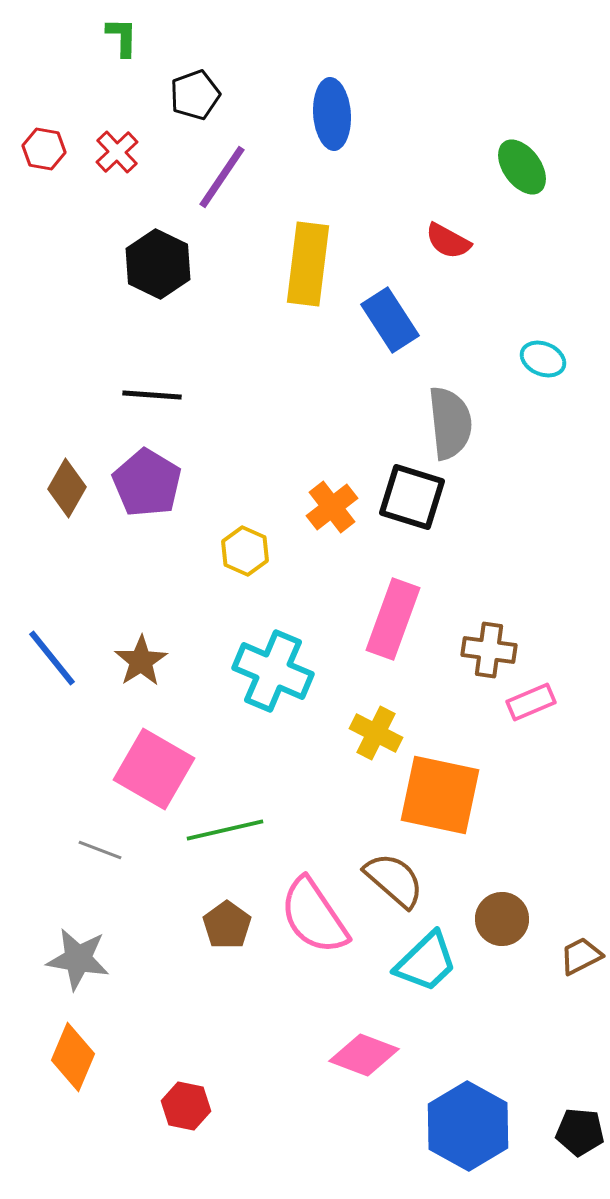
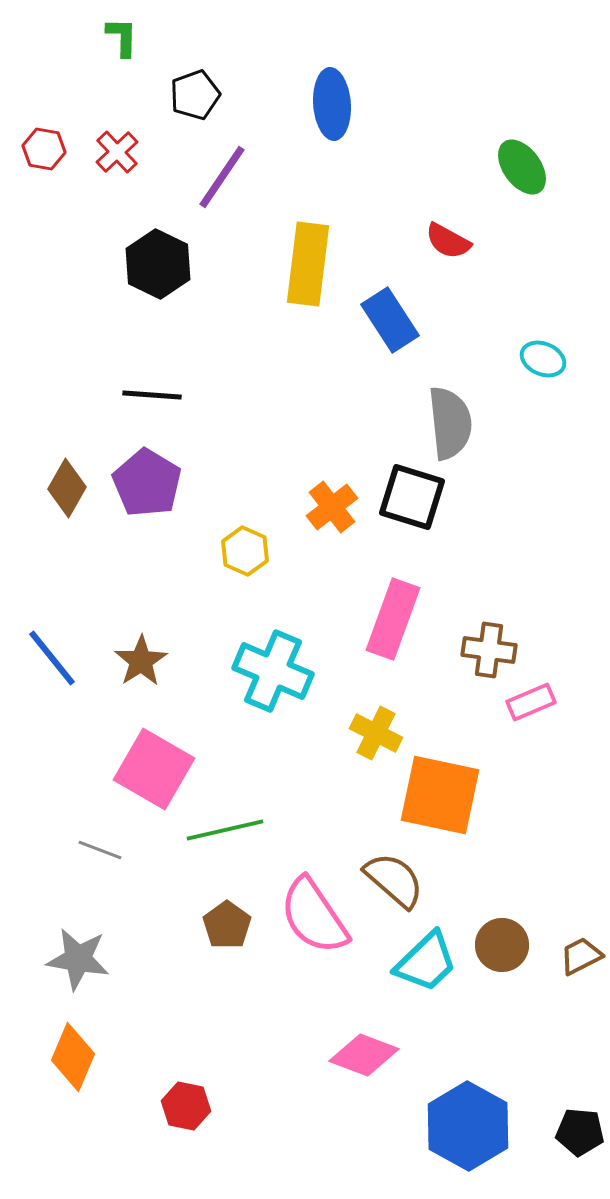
blue ellipse at (332, 114): moved 10 px up
brown circle at (502, 919): moved 26 px down
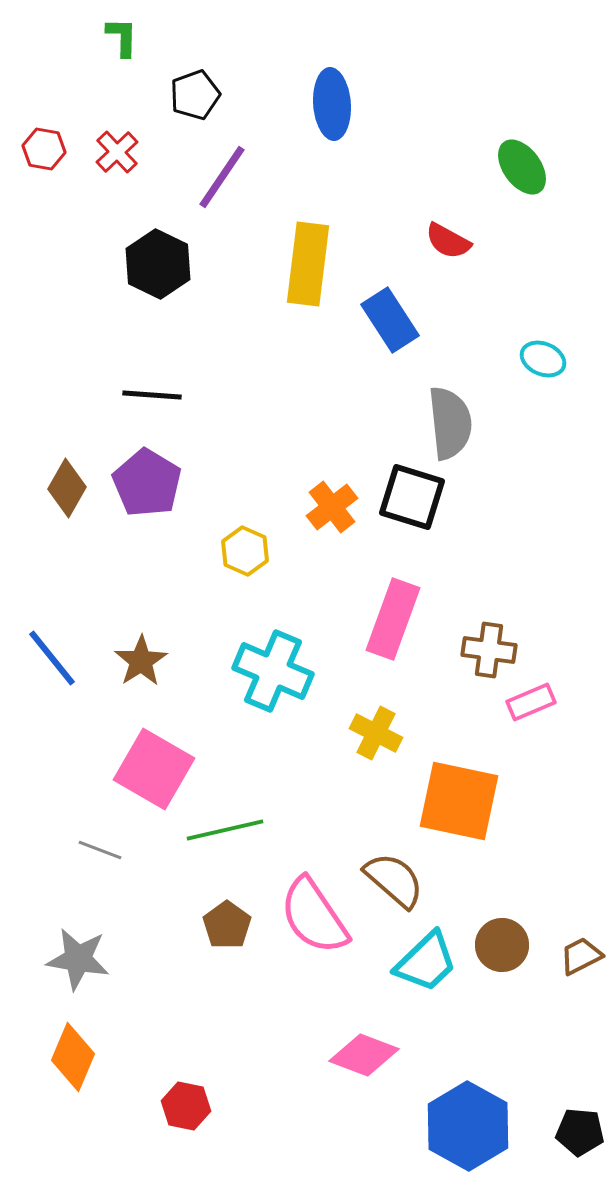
orange square at (440, 795): moved 19 px right, 6 px down
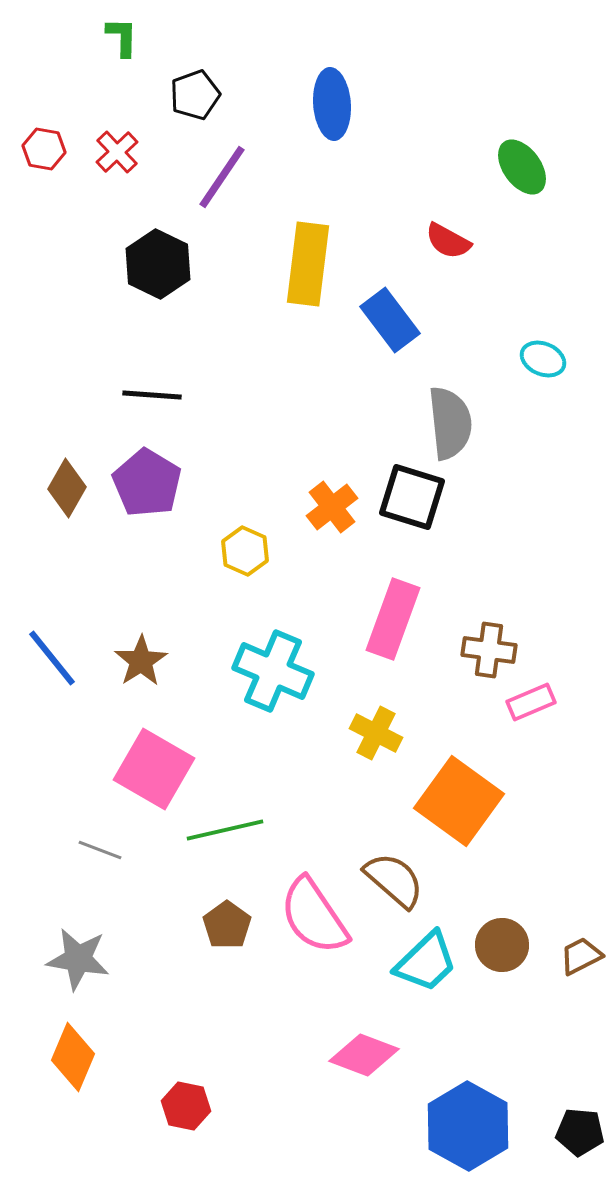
blue rectangle at (390, 320): rotated 4 degrees counterclockwise
orange square at (459, 801): rotated 24 degrees clockwise
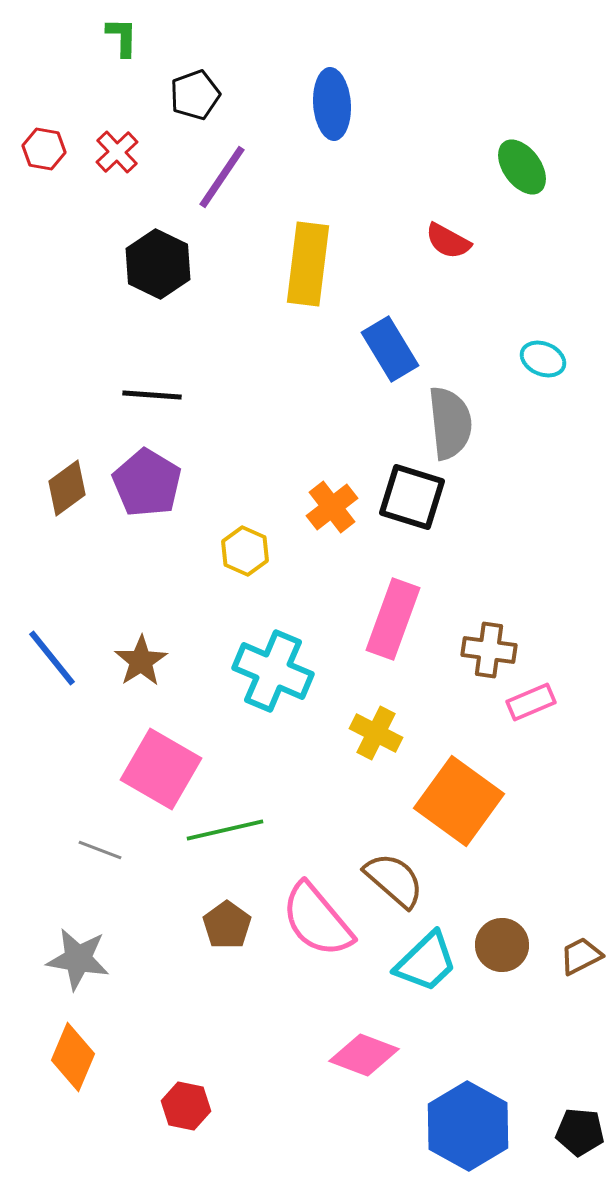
blue rectangle at (390, 320): moved 29 px down; rotated 6 degrees clockwise
brown diamond at (67, 488): rotated 24 degrees clockwise
pink square at (154, 769): moved 7 px right
pink semicircle at (314, 916): moved 3 px right, 4 px down; rotated 6 degrees counterclockwise
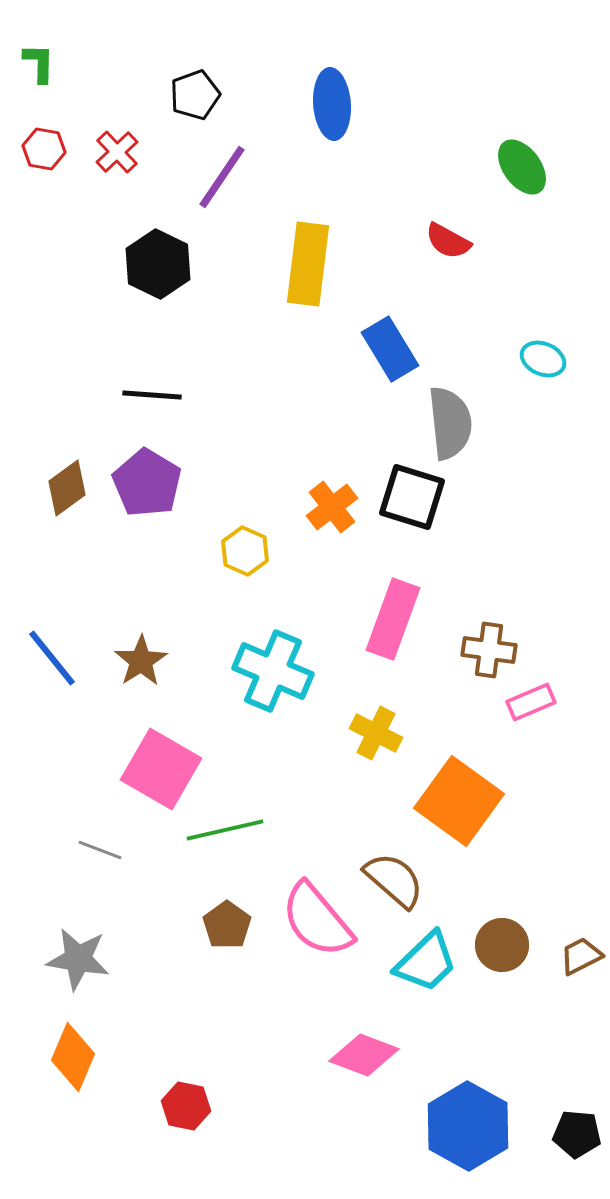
green L-shape at (122, 37): moved 83 px left, 26 px down
black pentagon at (580, 1132): moved 3 px left, 2 px down
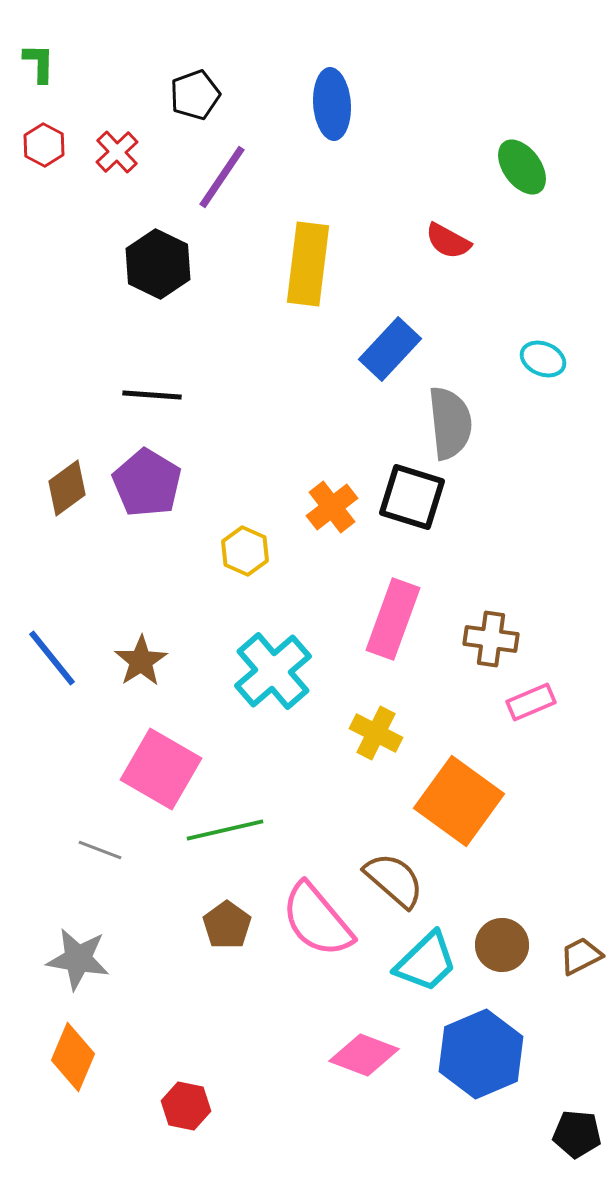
red hexagon at (44, 149): moved 4 px up; rotated 18 degrees clockwise
blue rectangle at (390, 349): rotated 74 degrees clockwise
brown cross at (489, 650): moved 2 px right, 11 px up
cyan cross at (273, 671): rotated 26 degrees clockwise
blue hexagon at (468, 1126): moved 13 px right, 72 px up; rotated 8 degrees clockwise
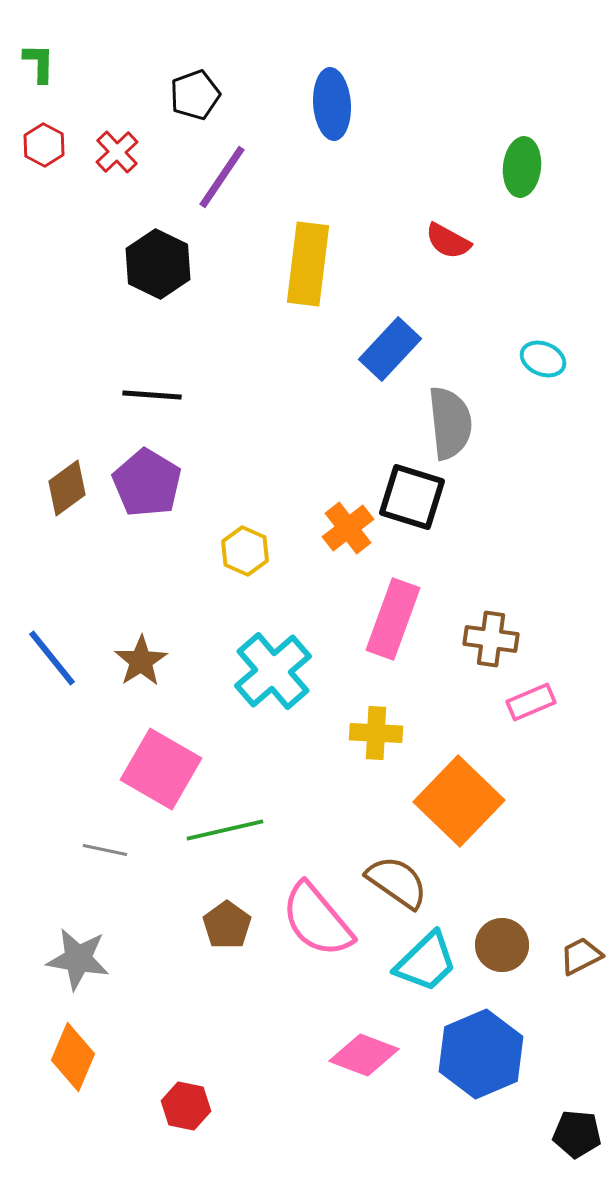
green ellipse at (522, 167): rotated 42 degrees clockwise
orange cross at (332, 507): moved 16 px right, 21 px down
yellow cross at (376, 733): rotated 24 degrees counterclockwise
orange square at (459, 801): rotated 8 degrees clockwise
gray line at (100, 850): moved 5 px right; rotated 9 degrees counterclockwise
brown semicircle at (394, 880): moved 3 px right, 2 px down; rotated 6 degrees counterclockwise
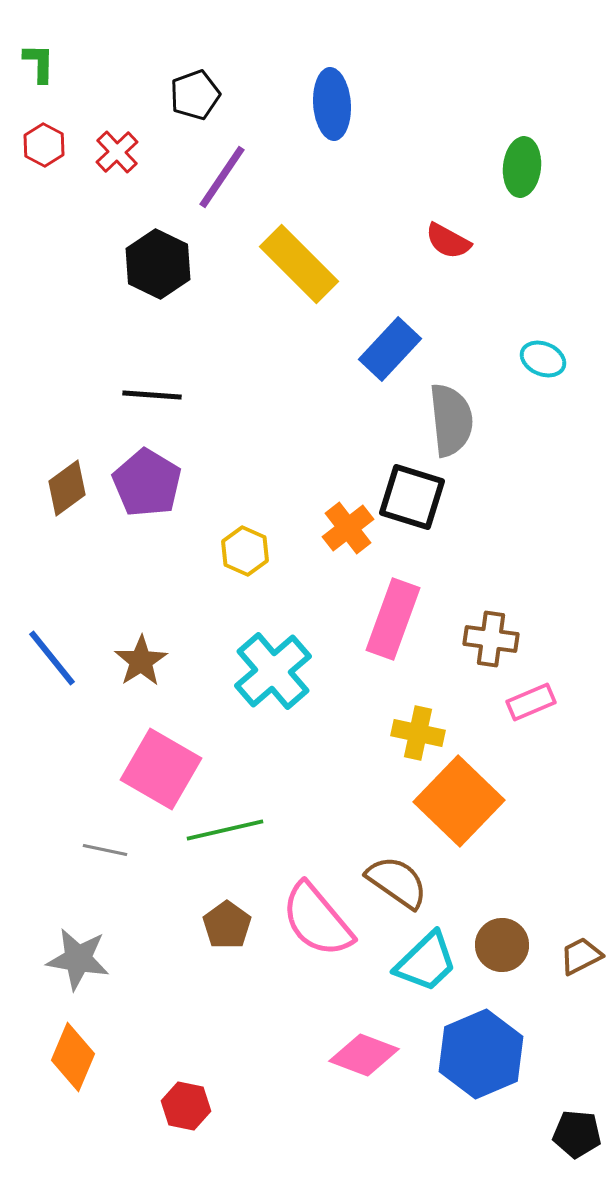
yellow rectangle at (308, 264): moved 9 px left; rotated 52 degrees counterclockwise
gray semicircle at (450, 423): moved 1 px right, 3 px up
yellow cross at (376, 733): moved 42 px right; rotated 9 degrees clockwise
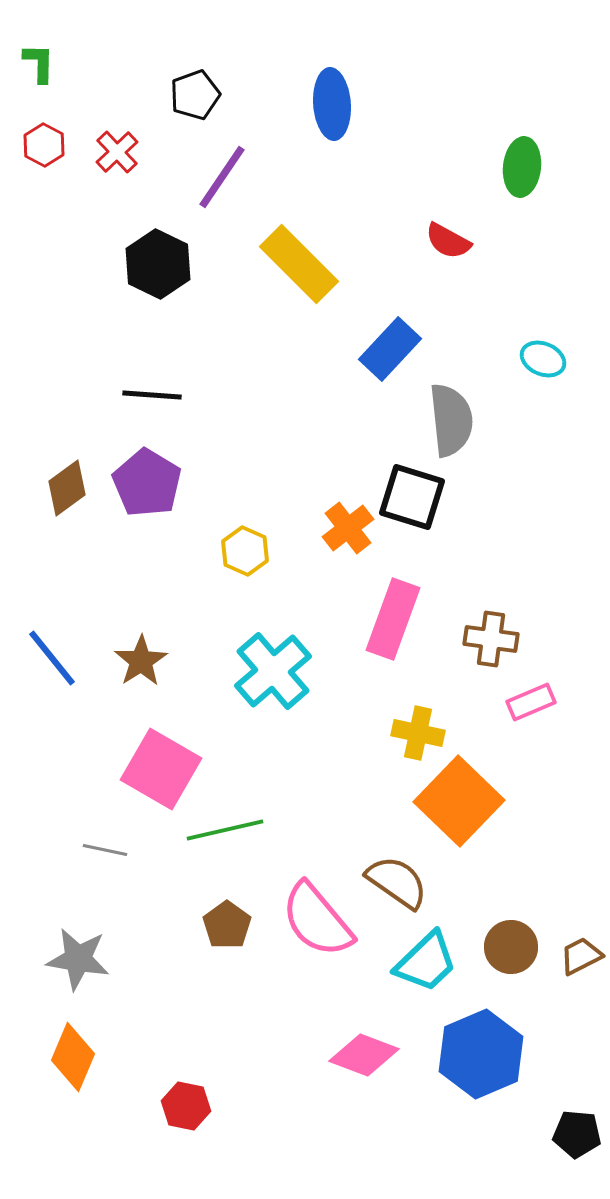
brown circle at (502, 945): moved 9 px right, 2 px down
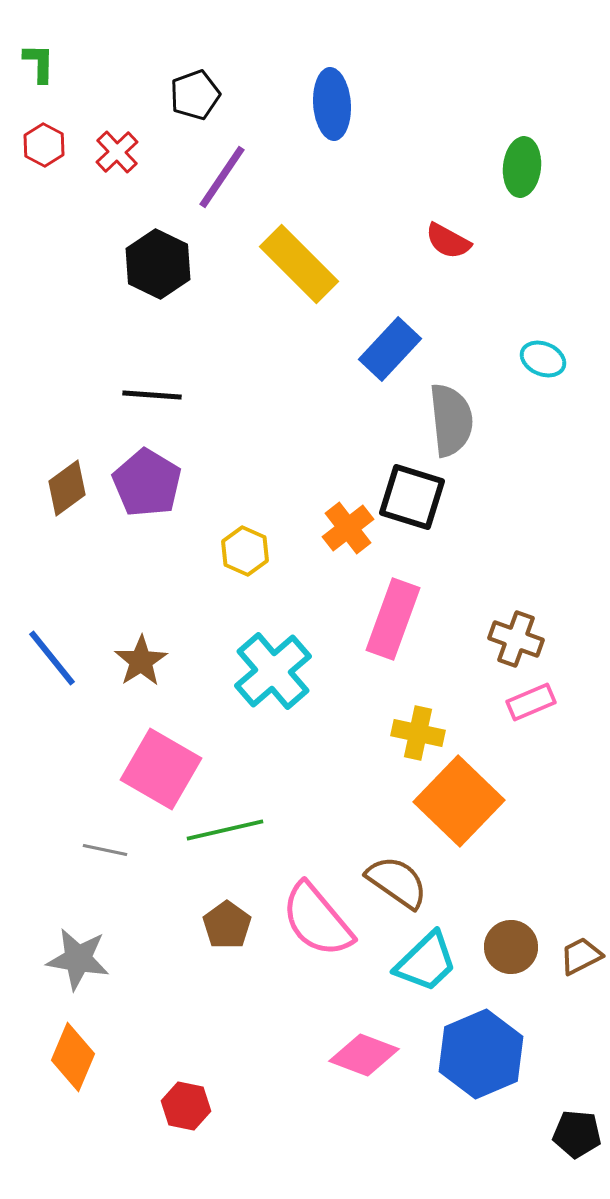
brown cross at (491, 639): moved 25 px right; rotated 12 degrees clockwise
